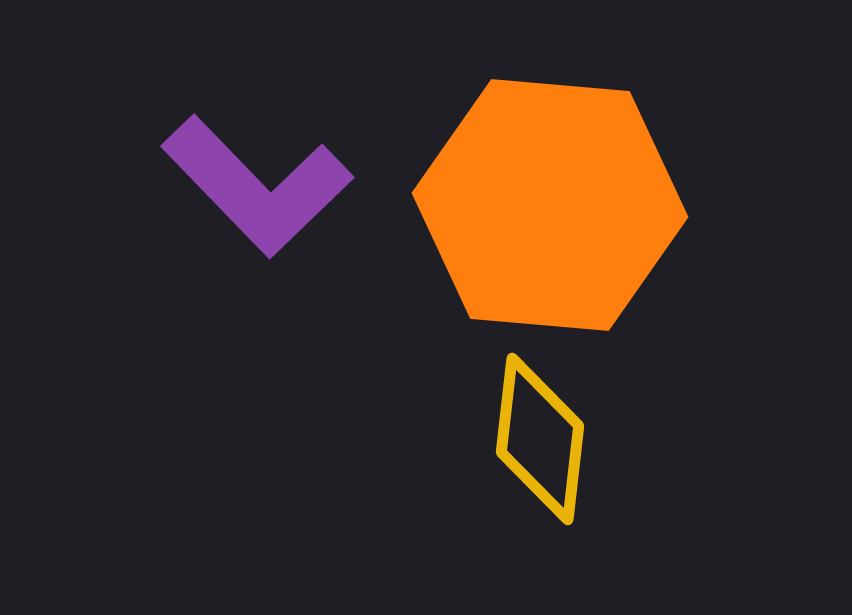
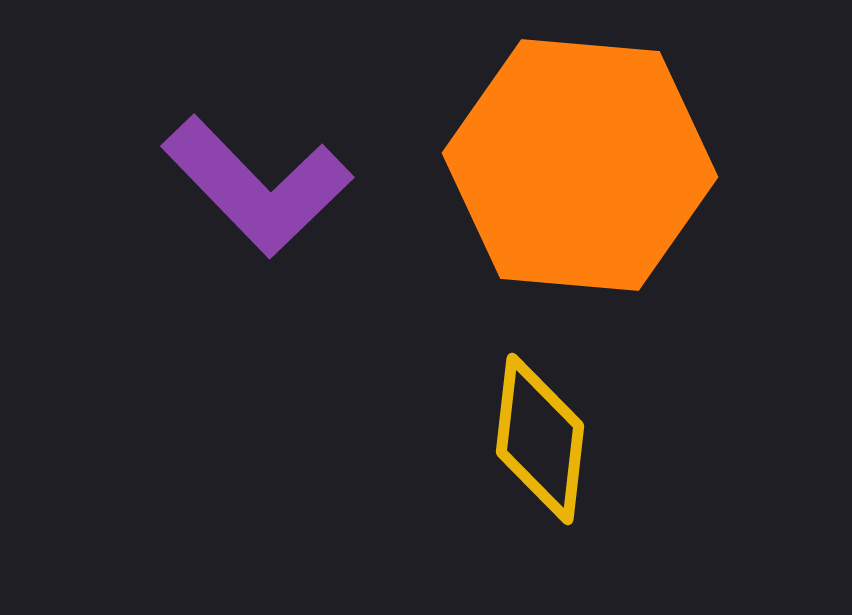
orange hexagon: moved 30 px right, 40 px up
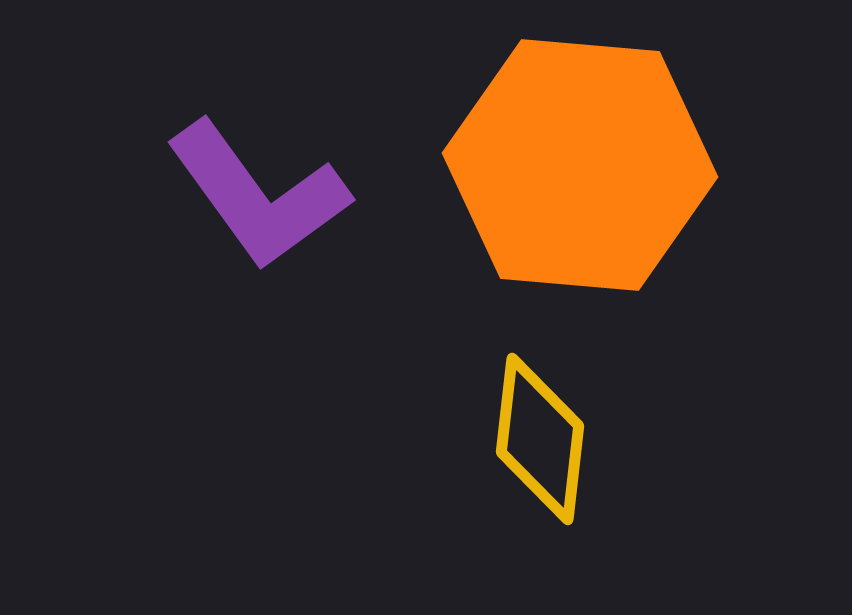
purple L-shape: moved 1 px right, 9 px down; rotated 8 degrees clockwise
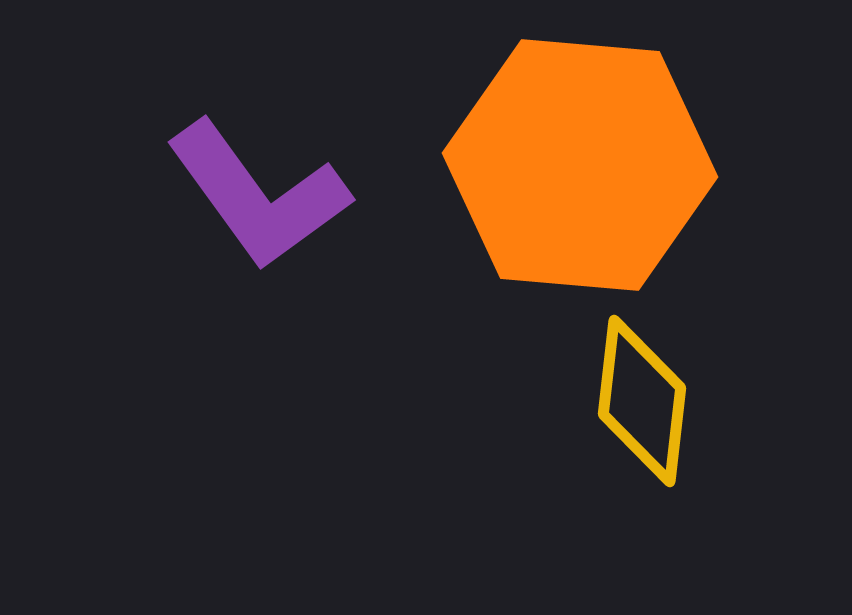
yellow diamond: moved 102 px right, 38 px up
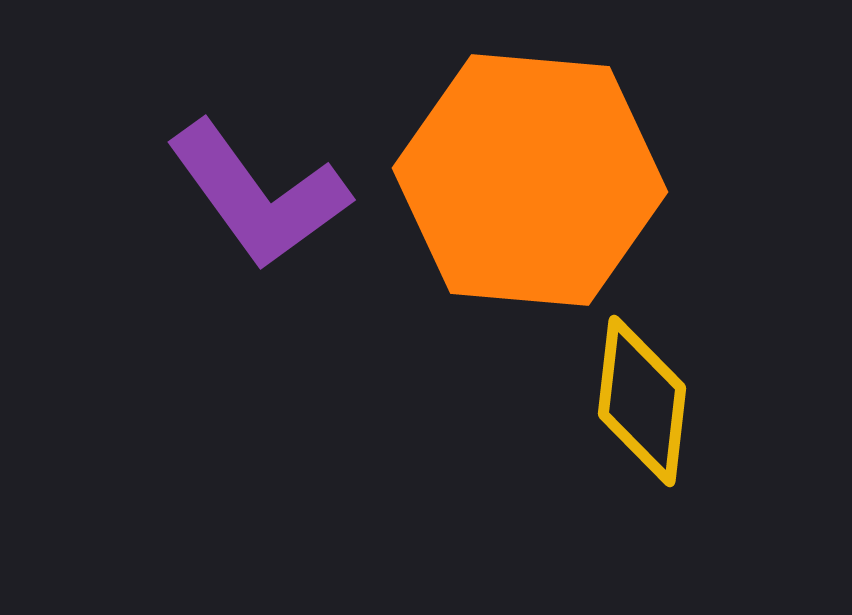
orange hexagon: moved 50 px left, 15 px down
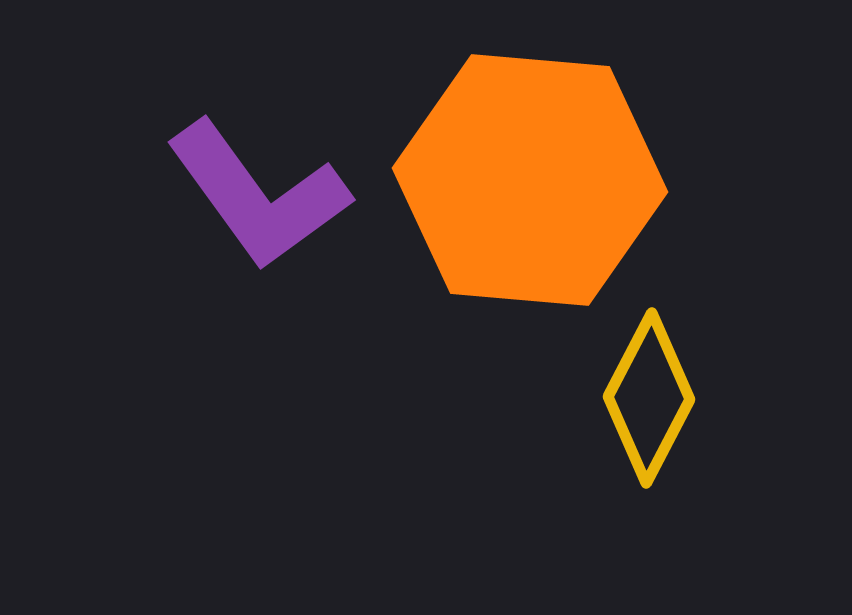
yellow diamond: moved 7 px right, 3 px up; rotated 21 degrees clockwise
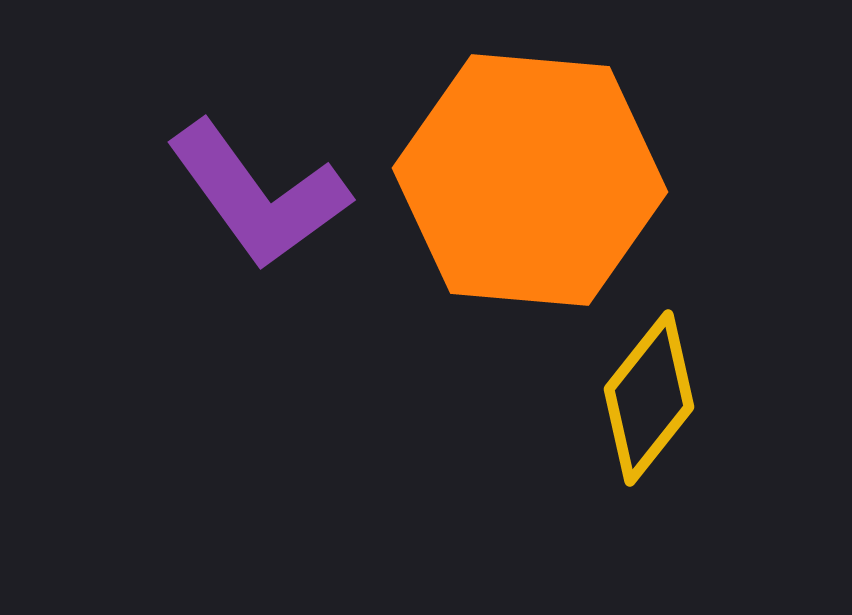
yellow diamond: rotated 11 degrees clockwise
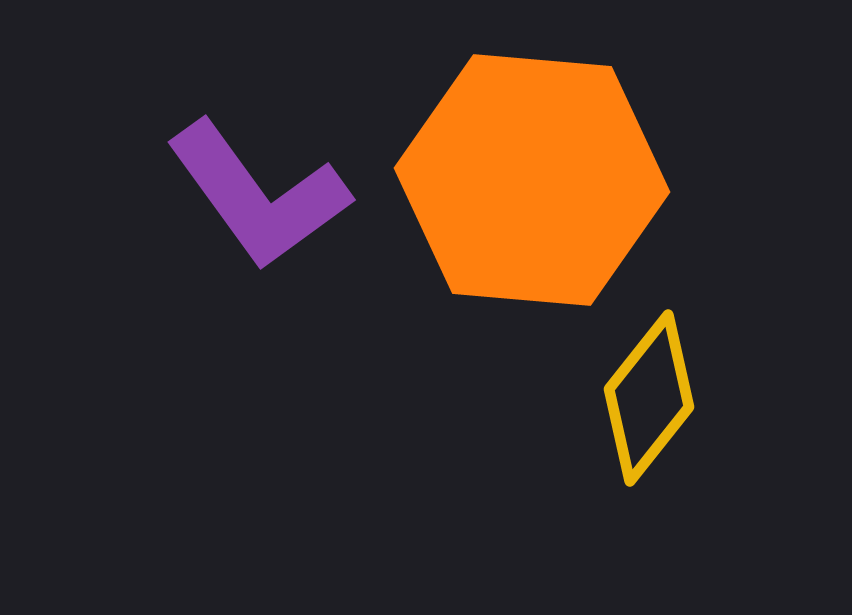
orange hexagon: moved 2 px right
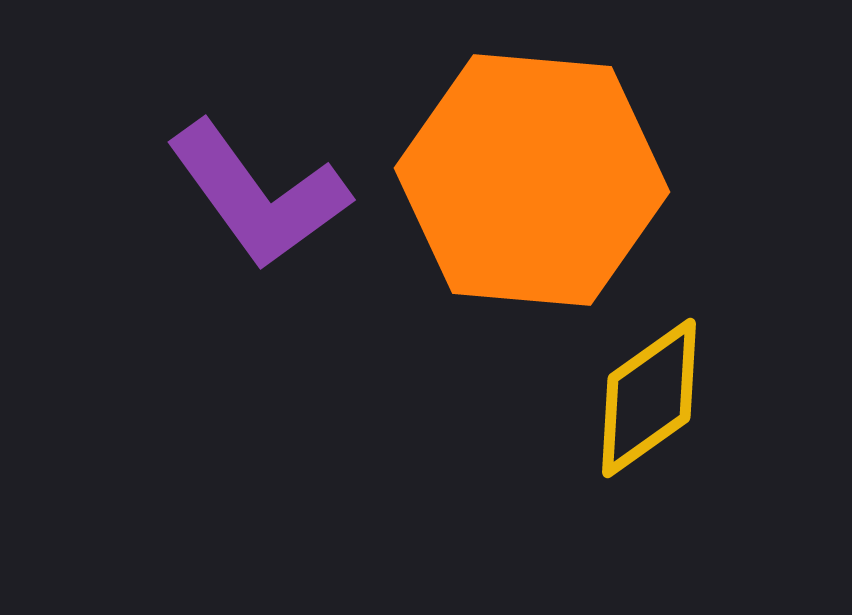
yellow diamond: rotated 16 degrees clockwise
